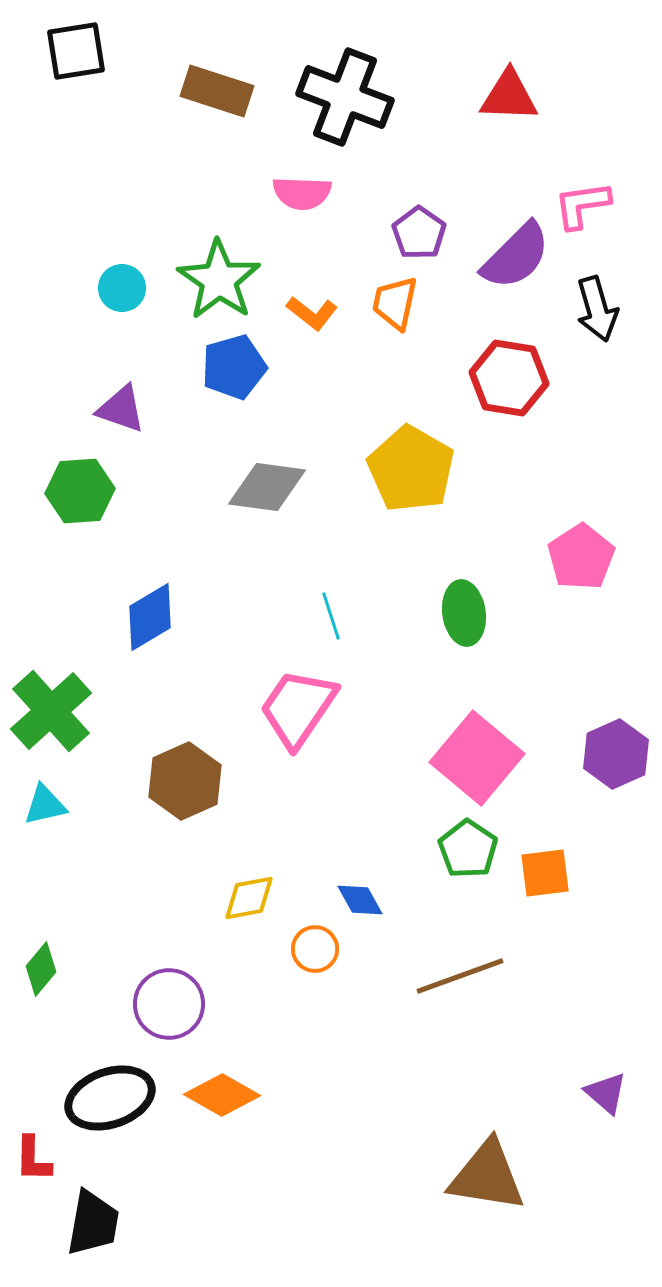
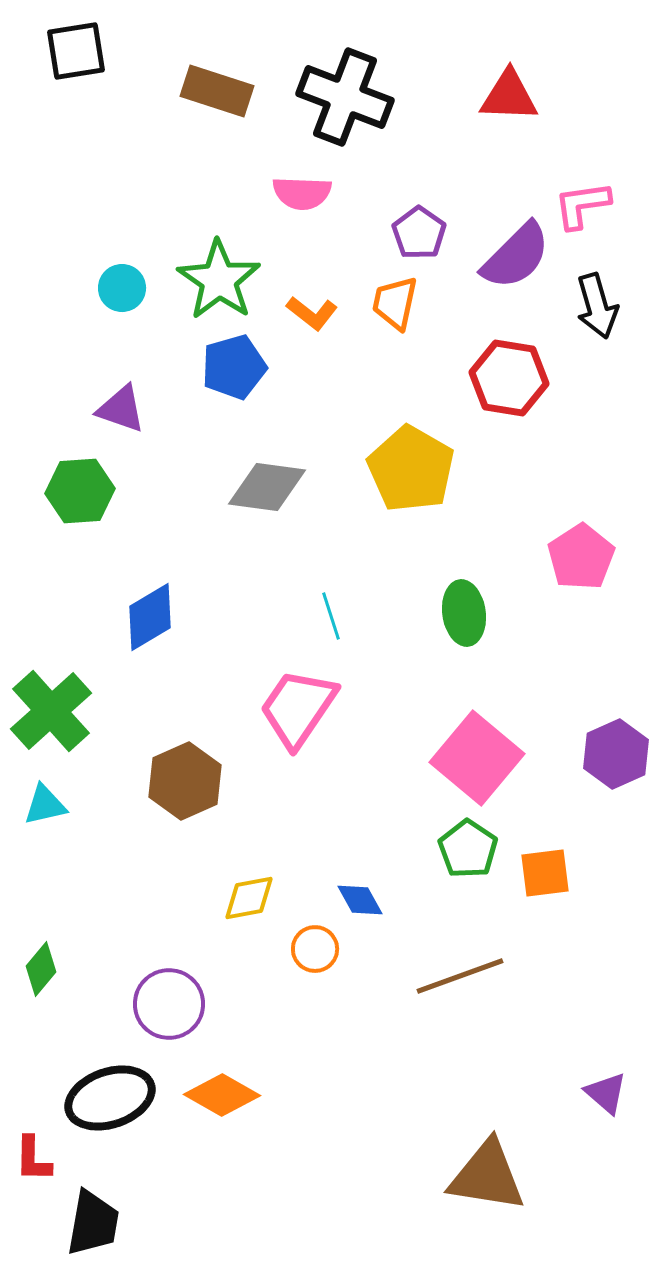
black arrow at (597, 309): moved 3 px up
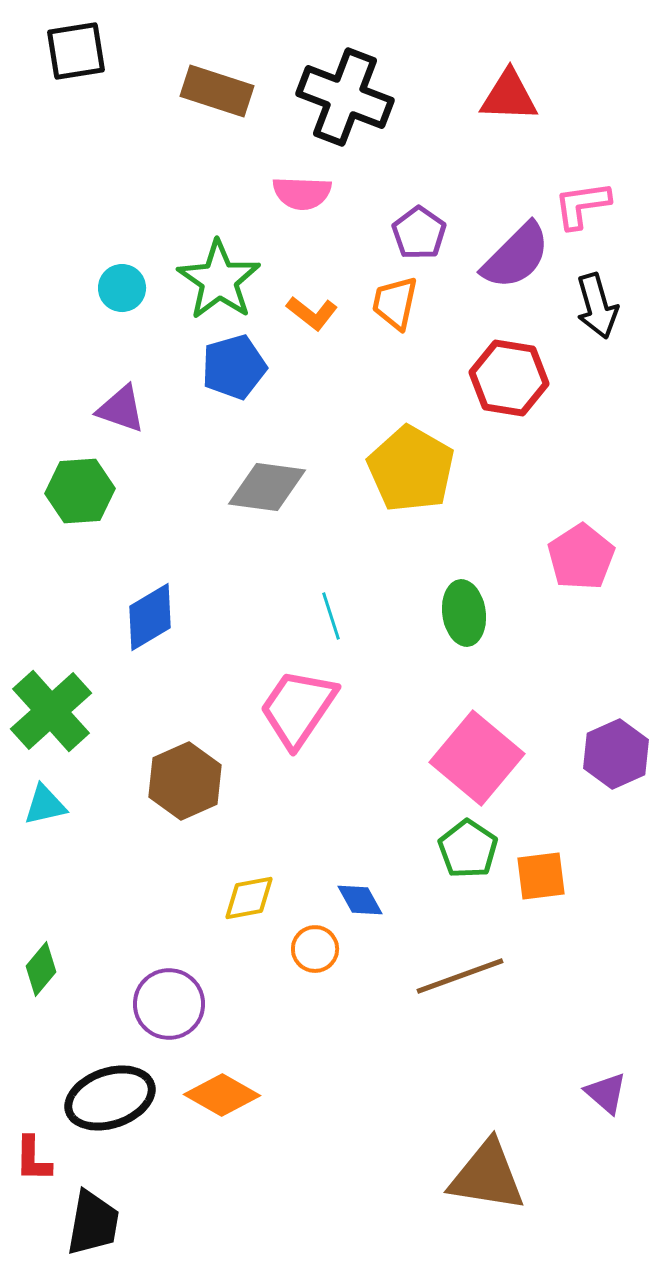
orange square at (545, 873): moved 4 px left, 3 px down
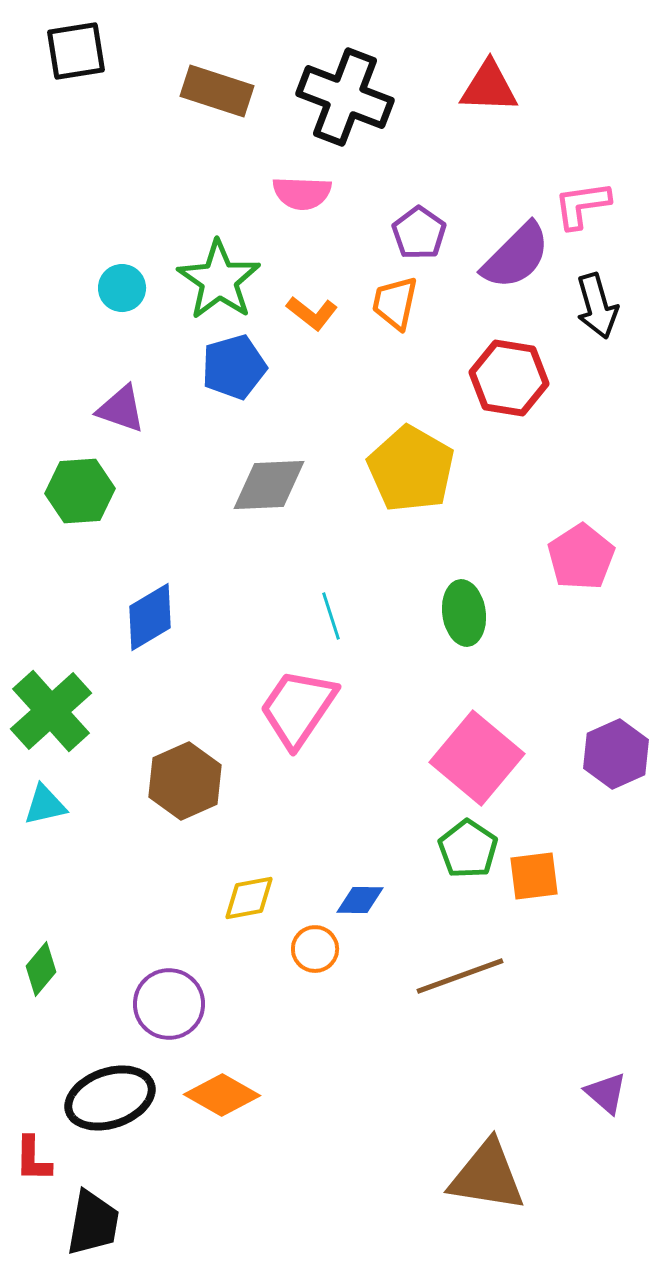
red triangle at (509, 96): moved 20 px left, 9 px up
gray diamond at (267, 487): moved 2 px right, 2 px up; rotated 10 degrees counterclockwise
orange square at (541, 876): moved 7 px left
blue diamond at (360, 900): rotated 60 degrees counterclockwise
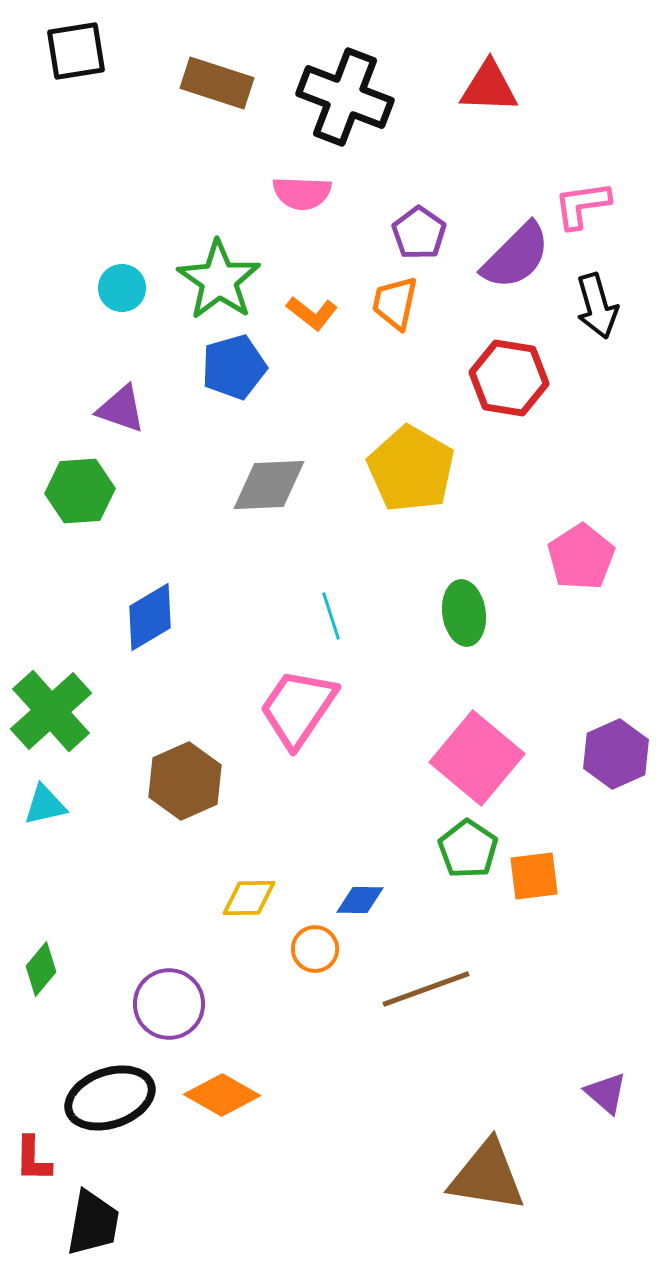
brown rectangle at (217, 91): moved 8 px up
yellow diamond at (249, 898): rotated 10 degrees clockwise
brown line at (460, 976): moved 34 px left, 13 px down
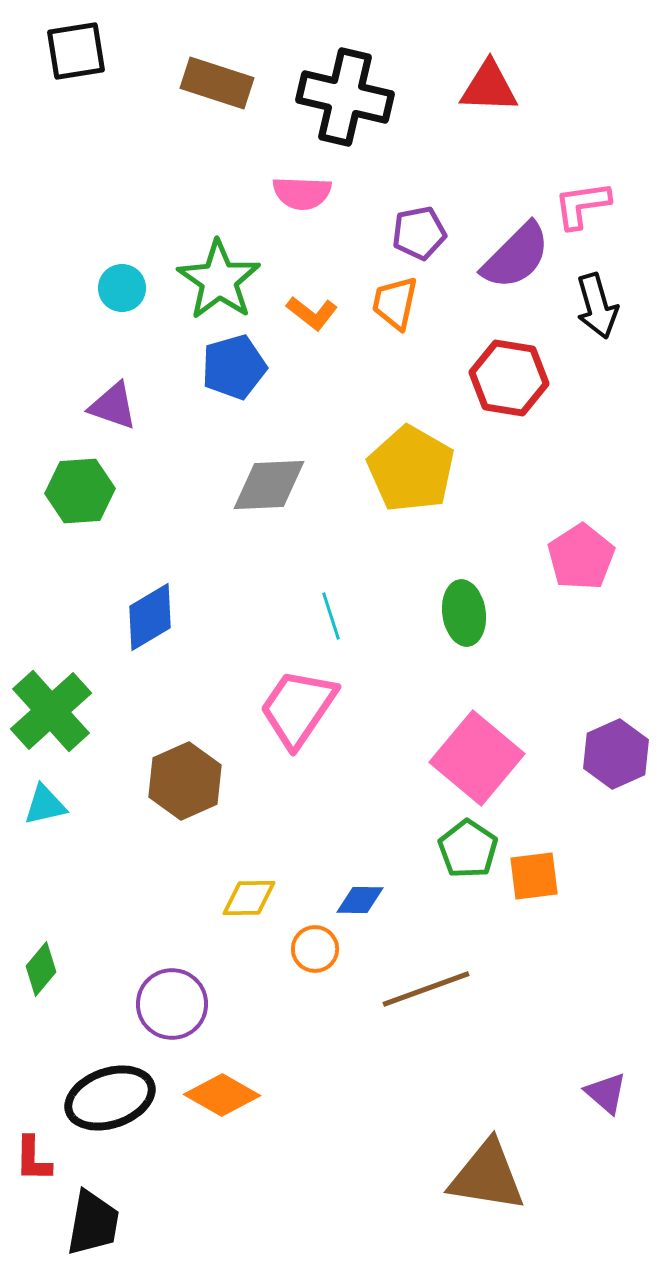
black cross at (345, 97): rotated 8 degrees counterclockwise
purple pentagon at (419, 233): rotated 26 degrees clockwise
purple triangle at (121, 409): moved 8 px left, 3 px up
purple circle at (169, 1004): moved 3 px right
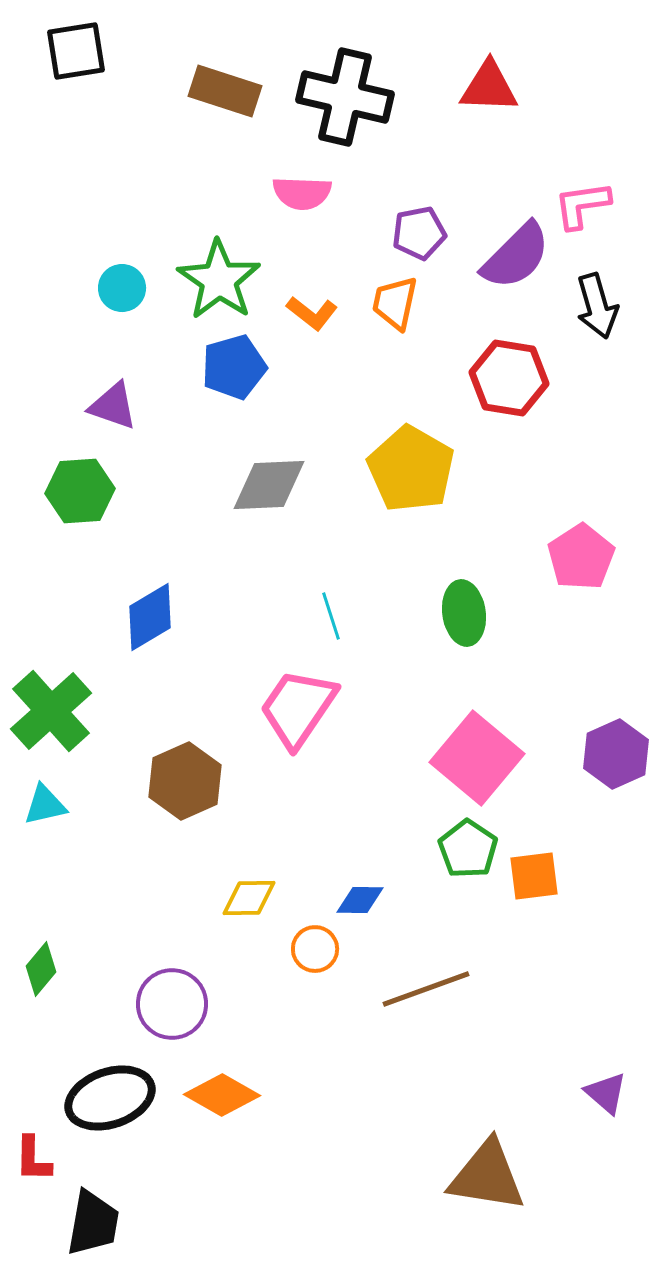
brown rectangle at (217, 83): moved 8 px right, 8 px down
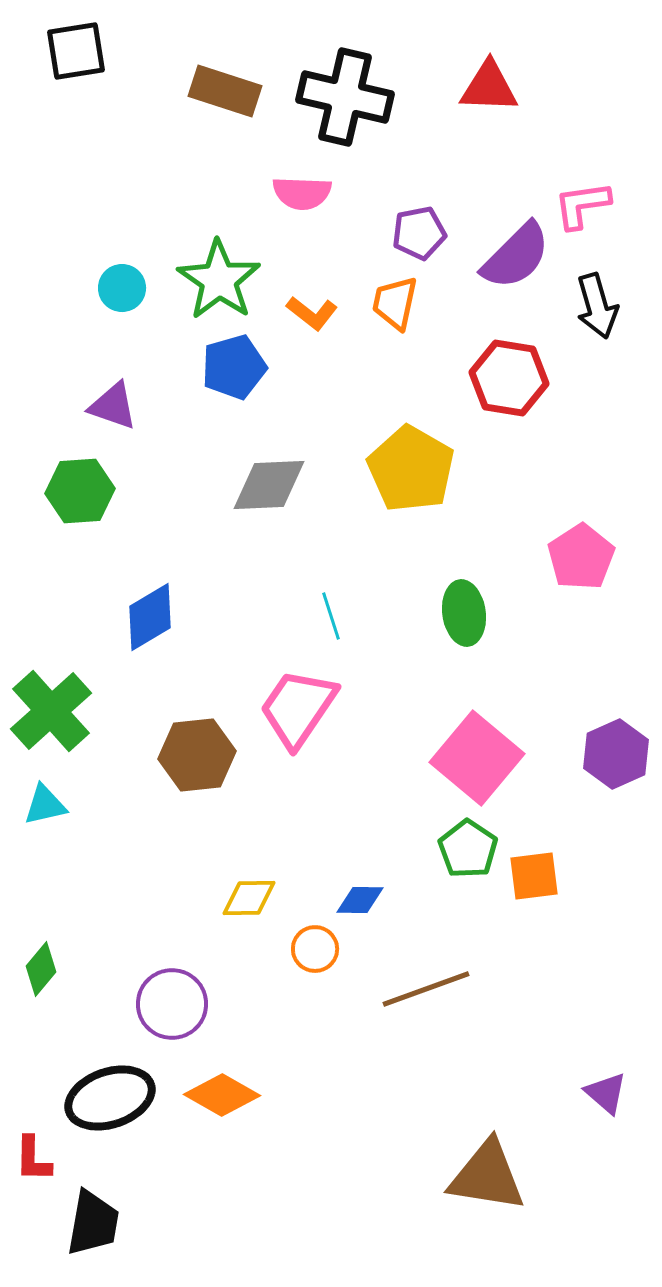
brown hexagon at (185, 781): moved 12 px right, 26 px up; rotated 18 degrees clockwise
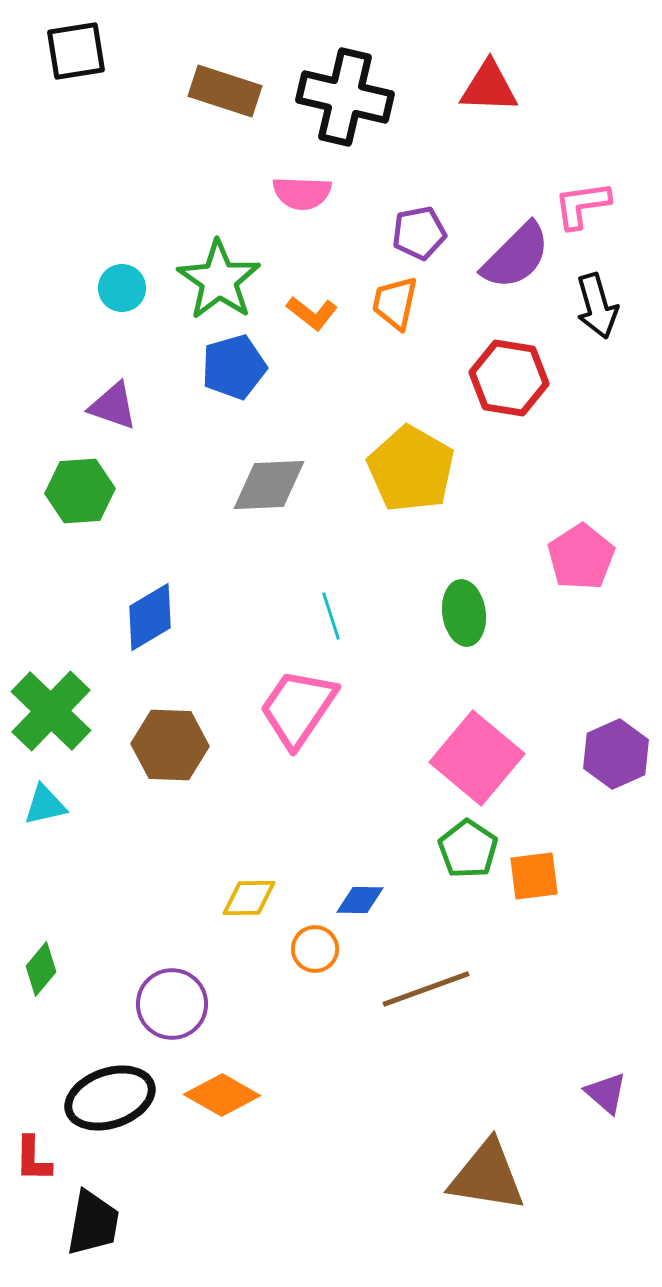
green cross at (51, 711): rotated 4 degrees counterclockwise
brown hexagon at (197, 755): moved 27 px left, 10 px up; rotated 8 degrees clockwise
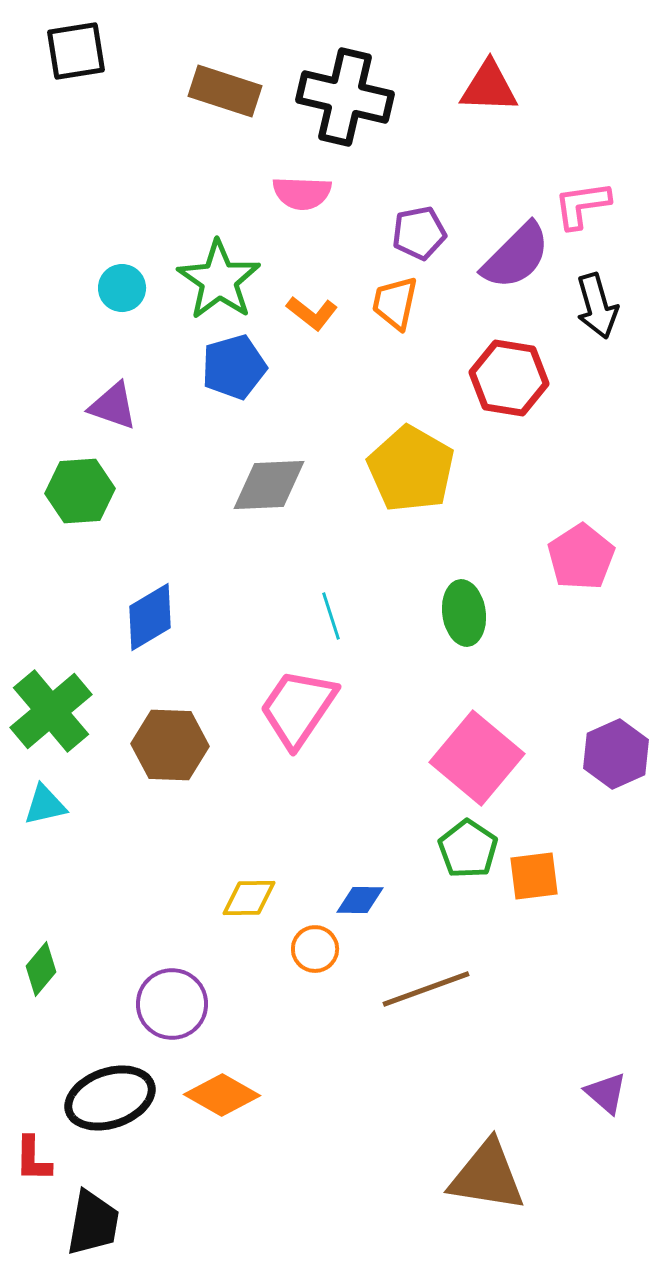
green cross at (51, 711): rotated 6 degrees clockwise
